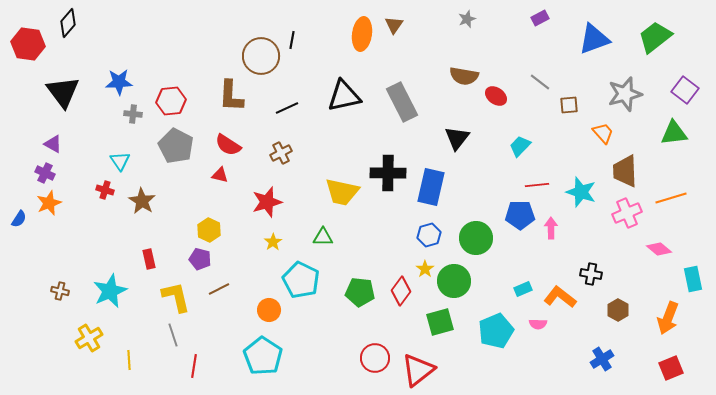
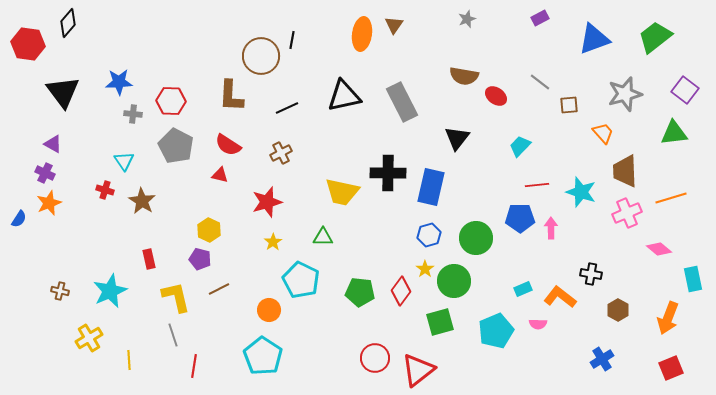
red hexagon at (171, 101): rotated 8 degrees clockwise
cyan triangle at (120, 161): moved 4 px right
blue pentagon at (520, 215): moved 3 px down
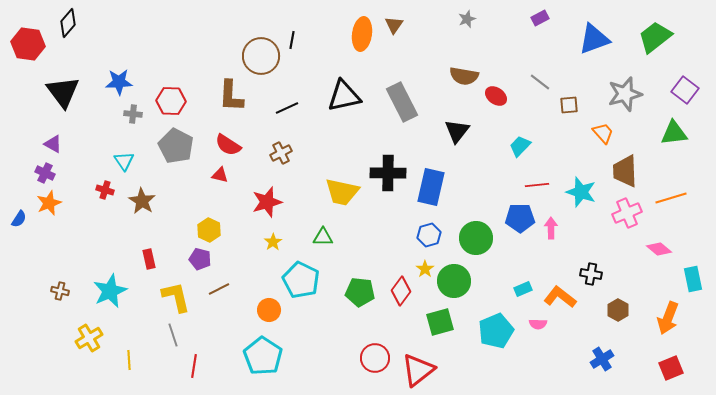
black triangle at (457, 138): moved 7 px up
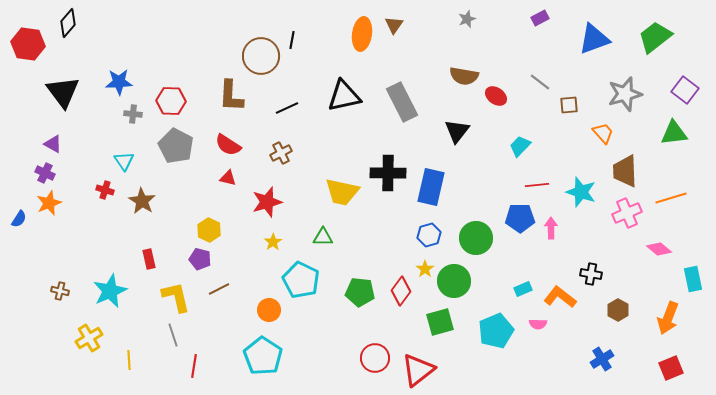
red triangle at (220, 175): moved 8 px right, 3 px down
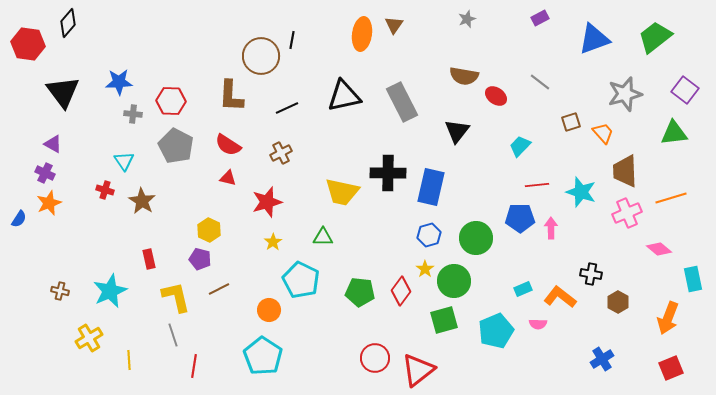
brown square at (569, 105): moved 2 px right, 17 px down; rotated 12 degrees counterclockwise
brown hexagon at (618, 310): moved 8 px up
green square at (440, 322): moved 4 px right, 2 px up
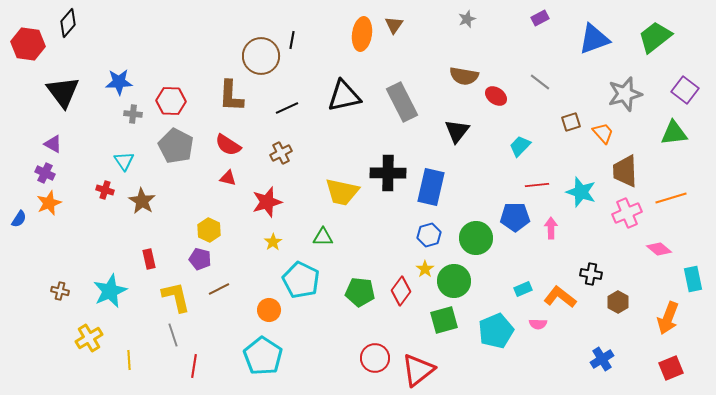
blue pentagon at (520, 218): moved 5 px left, 1 px up
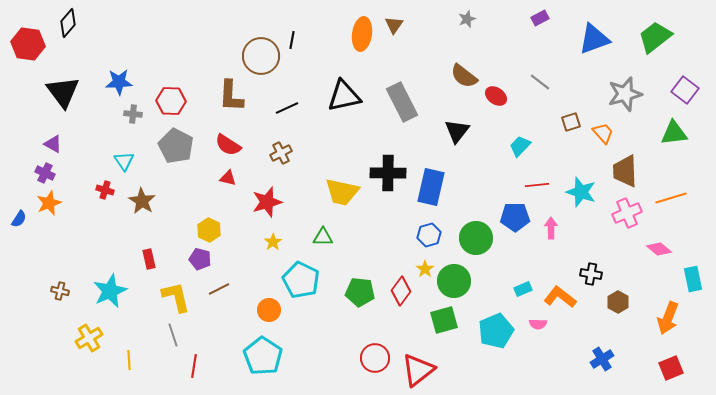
brown semicircle at (464, 76): rotated 28 degrees clockwise
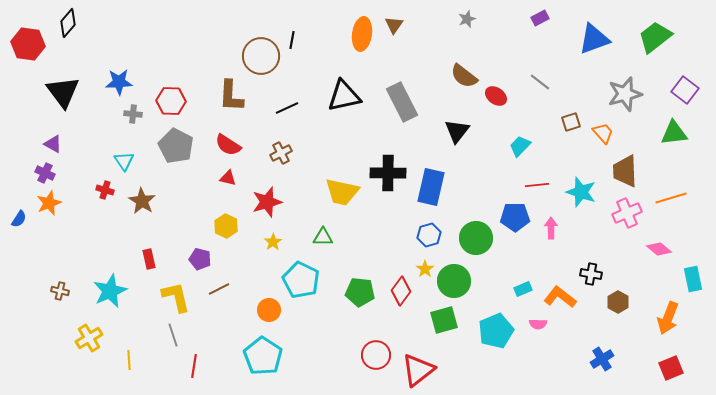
yellow hexagon at (209, 230): moved 17 px right, 4 px up
red circle at (375, 358): moved 1 px right, 3 px up
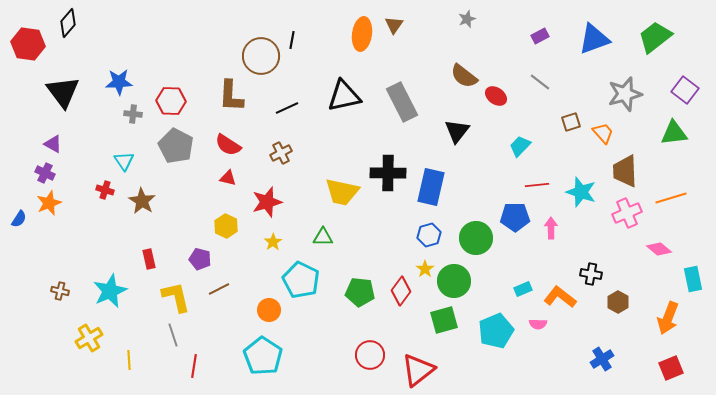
purple rectangle at (540, 18): moved 18 px down
red circle at (376, 355): moved 6 px left
